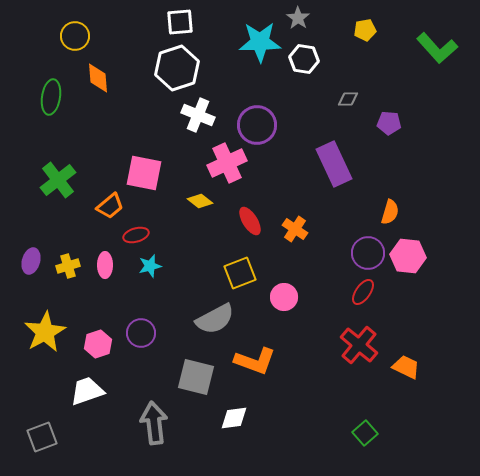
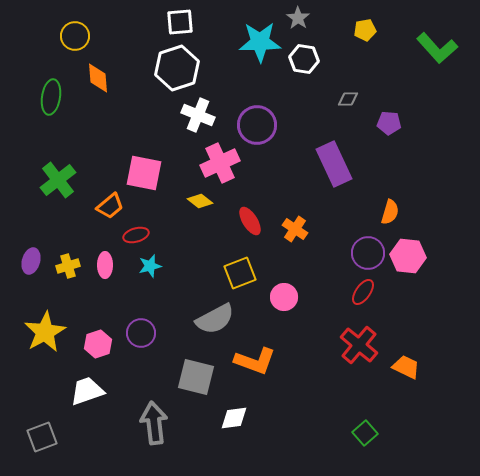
pink cross at (227, 163): moved 7 px left
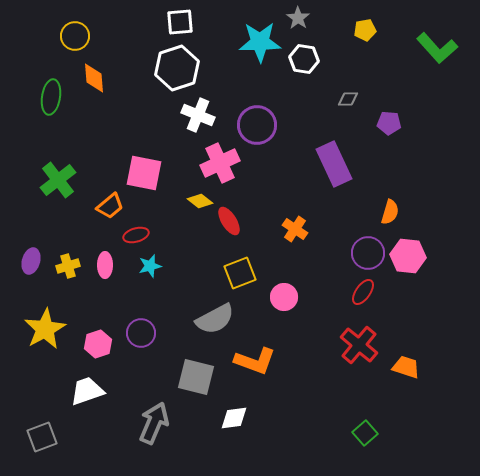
orange diamond at (98, 78): moved 4 px left
red ellipse at (250, 221): moved 21 px left
yellow star at (45, 332): moved 3 px up
orange trapezoid at (406, 367): rotated 8 degrees counterclockwise
gray arrow at (154, 423): rotated 30 degrees clockwise
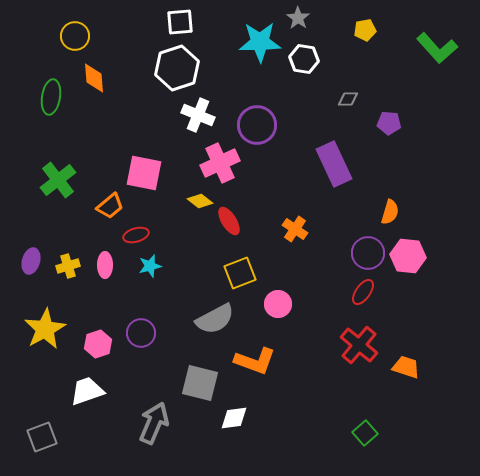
pink circle at (284, 297): moved 6 px left, 7 px down
gray square at (196, 377): moved 4 px right, 6 px down
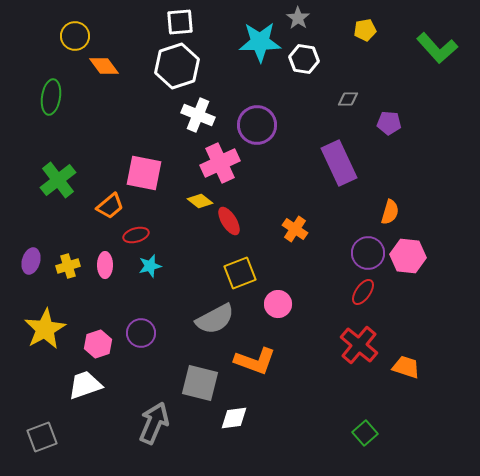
white hexagon at (177, 68): moved 2 px up
orange diamond at (94, 78): moved 10 px right, 12 px up; rotated 32 degrees counterclockwise
purple rectangle at (334, 164): moved 5 px right, 1 px up
white trapezoid at (87, 391): moved 2 px left, 6 px up
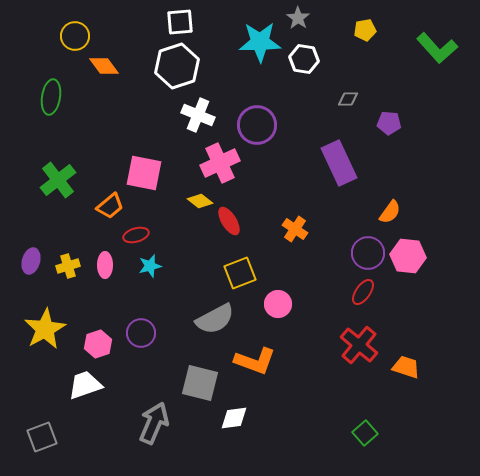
orange semicircle at (390, 212): rotated 20 degrees clockwise
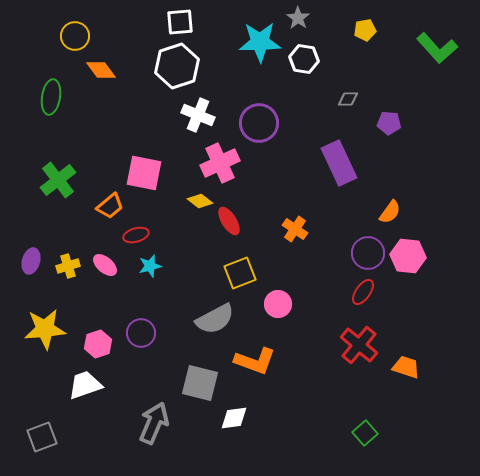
orange diamond at (104, 66): moved 3 px left, 4 px down
purple circle at (257, 125): moved 2 px right, 2 px up
pink ellipse at (105, 265): rotated 50 degrees counterclockwise
yellow star at (45, 329): rotated 24 degrees clockwise
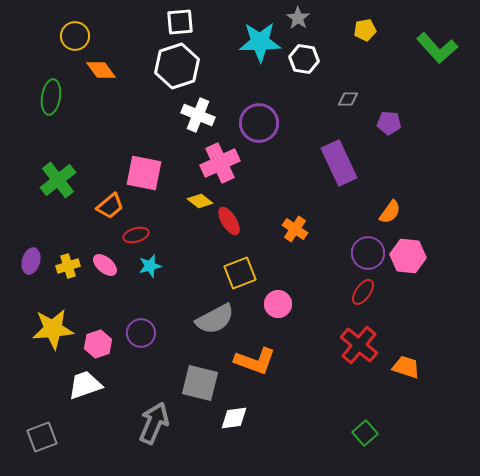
yellow star at (45, 329): moved 8 px right
